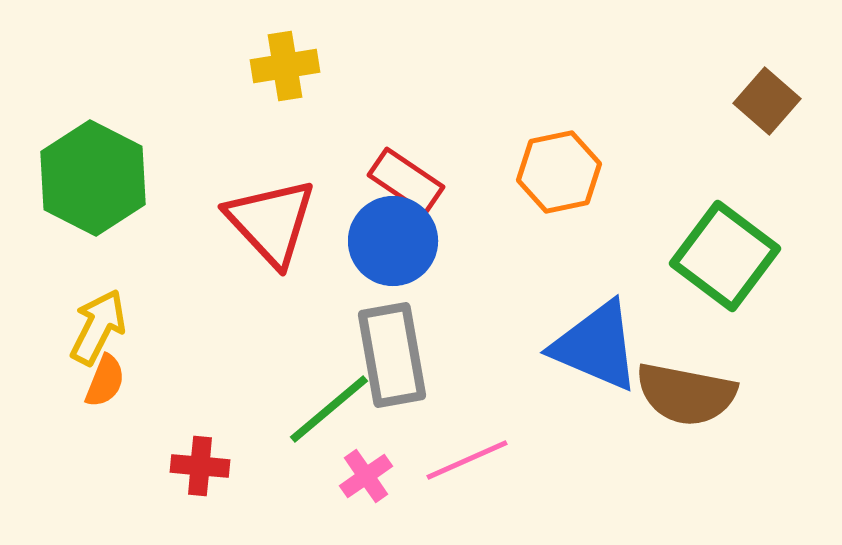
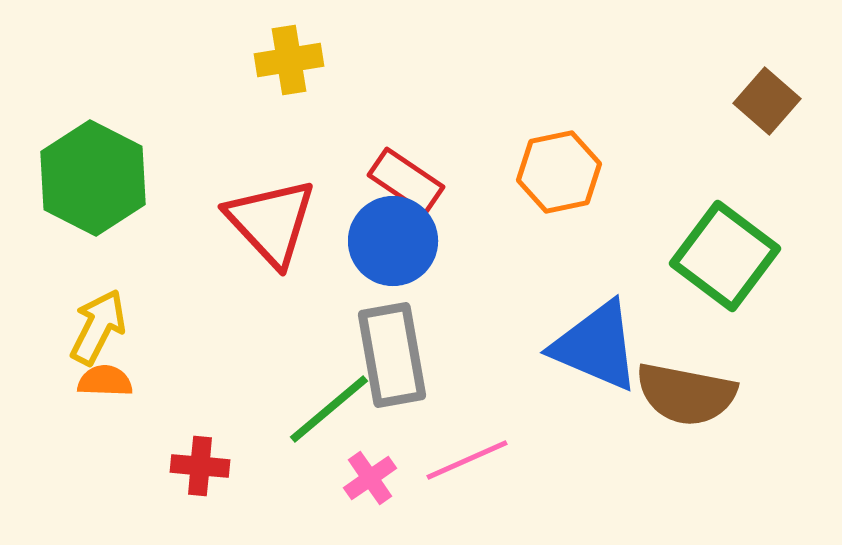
yellow cross: moved 4 px right, 6 px up
orange semicircle: rotated 110 degrees counterclockwise
pink cross: moved 4 px right, 2 px down
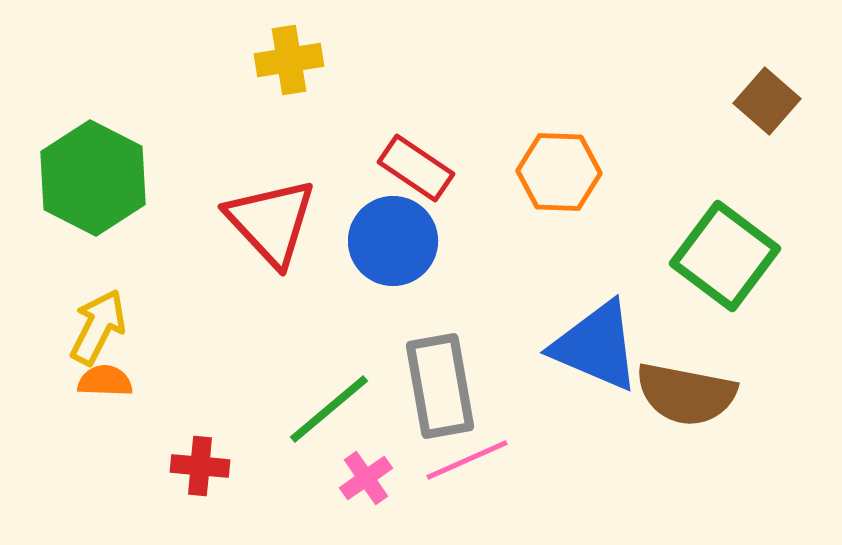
orange hexagon: rotated 14 degrees clockwise
red rectangle: moved 10 px right, 13 px up
gray rectangle: moved 48 px right, 31 px down
pink cross: moved 4 px left
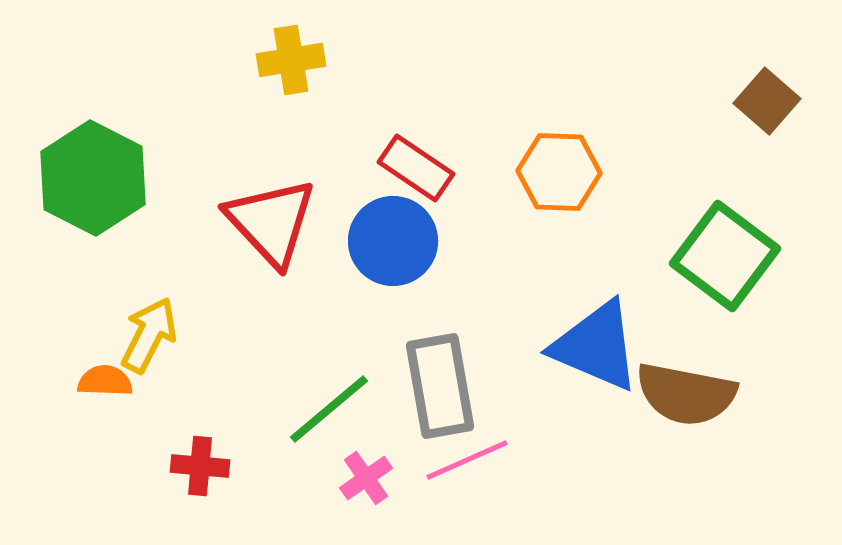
yellow cross: moved 2 px right
yellow arrow: moved 51 px right, 8 px down
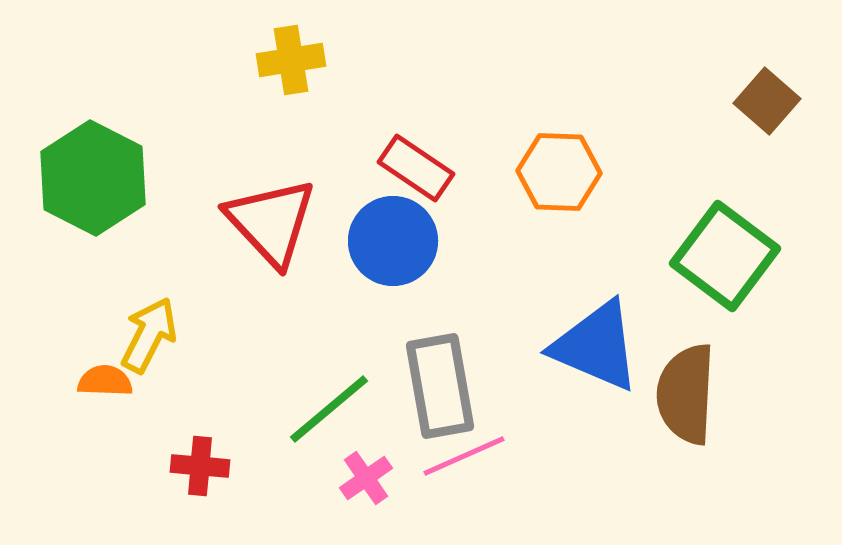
brown semicircle: rotated 82 degrees clockwise
pink line: moved 3 px left, 4 px up
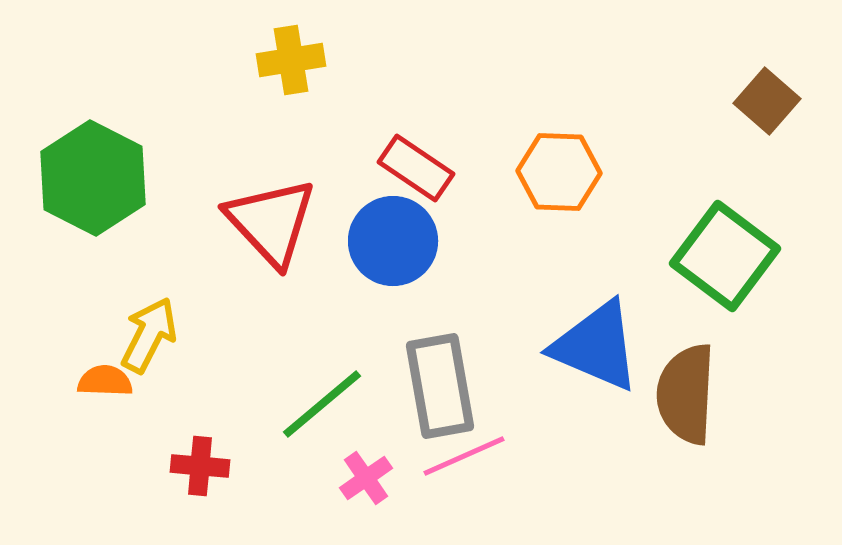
green line: moved 7 px left, 5 px up
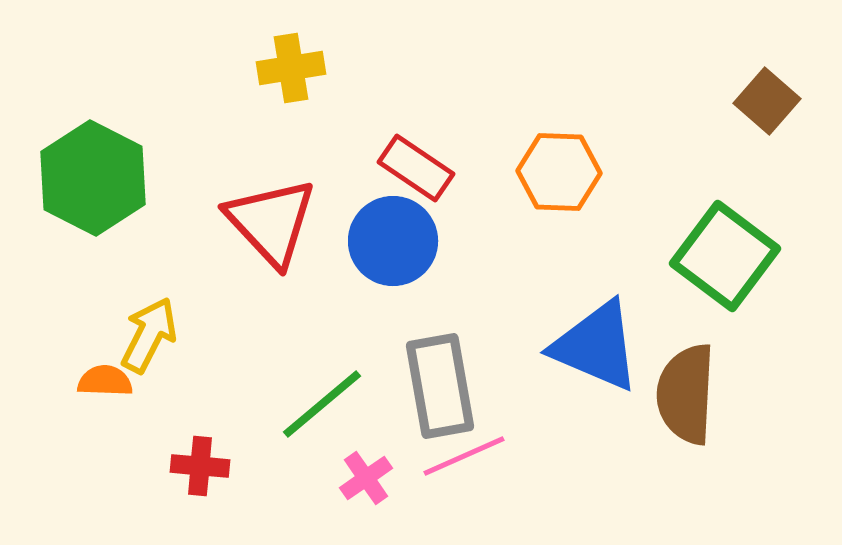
yellow cross: moved 8 px down
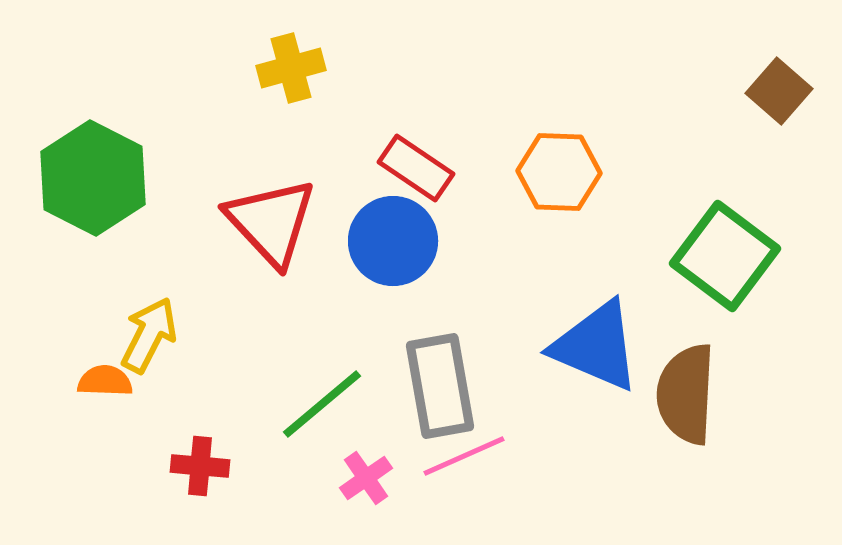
yellow cross: rotated 6 degrees counterclockwise
brown square: moved 12 px right, 10 px up
